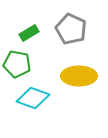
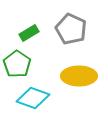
green pentagon: rotated 24 degrees clockwise
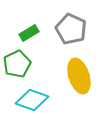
green pentagon: rotated 12 degrees clockwise
yellow ellipse: rotated 72 degrees clockwise
cyan diamond: moved 1 px left, 2 px down
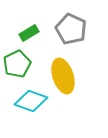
yellow ellipse: moved 16 px left
cyan diamond: moved 1 px left, 1 px down
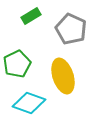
green rectangle: moved 2 px right, 17 px up
cyan diamond: moved 2 px left, 2 px down
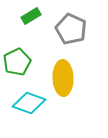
green pentagon: moved 2 px up
yellow ellipse: moved 2 px down; rotated 16 degrees clockwise
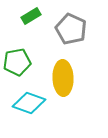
green pentagon: rotated 16 degrees clockwise
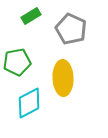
cyan diamond: rotated 48 degrees counterclockwise
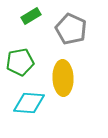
green pentagon: moved 3 px right
cyan diamond: rotated 32 degrees clockwise
